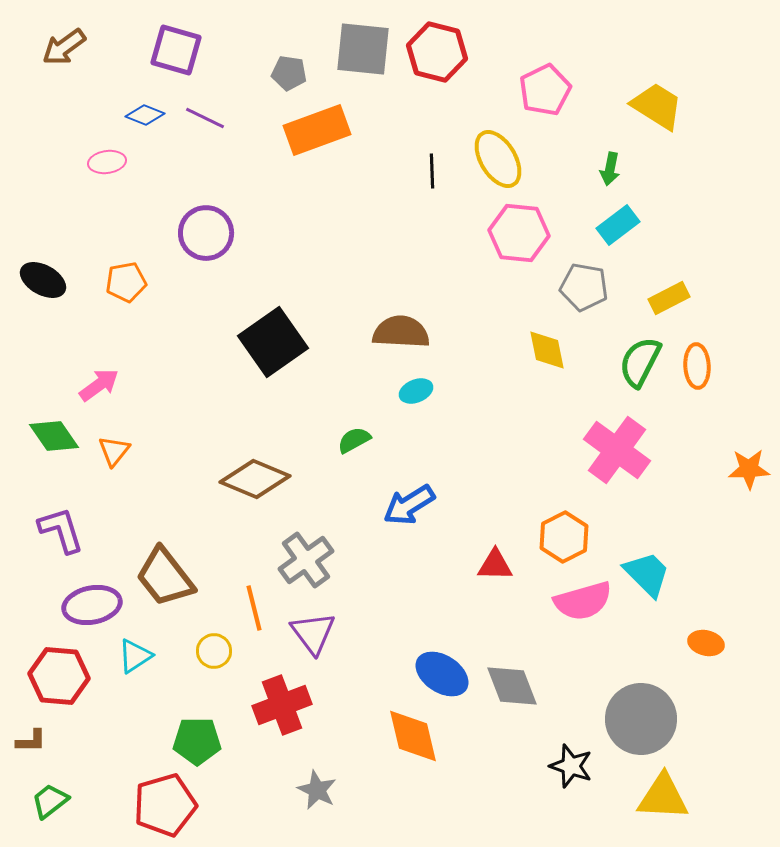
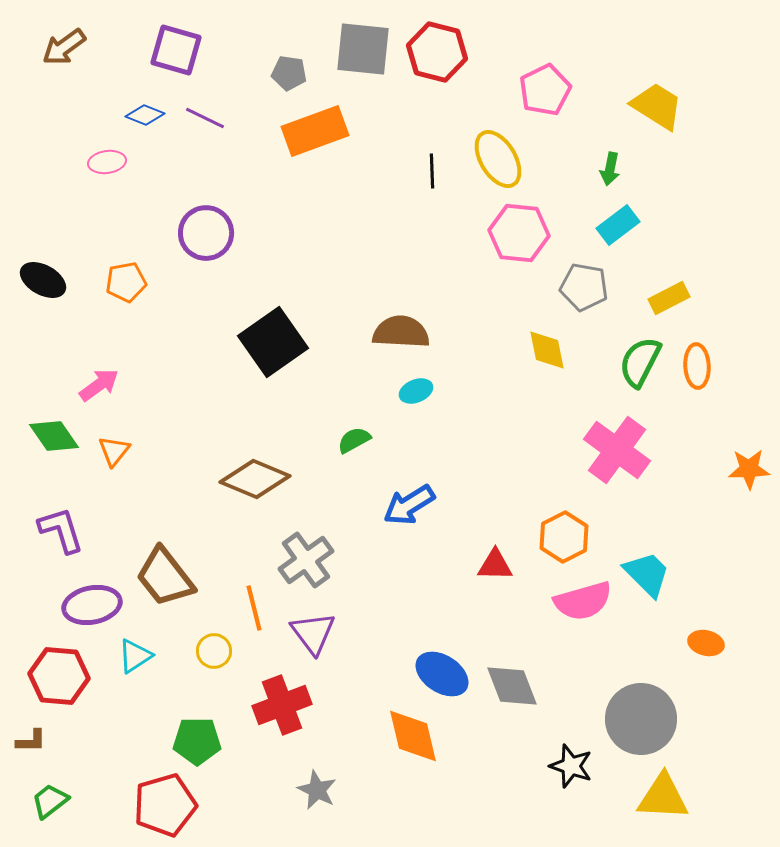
orange rectangle at (317, 130): moved 2 px left, 1 px down
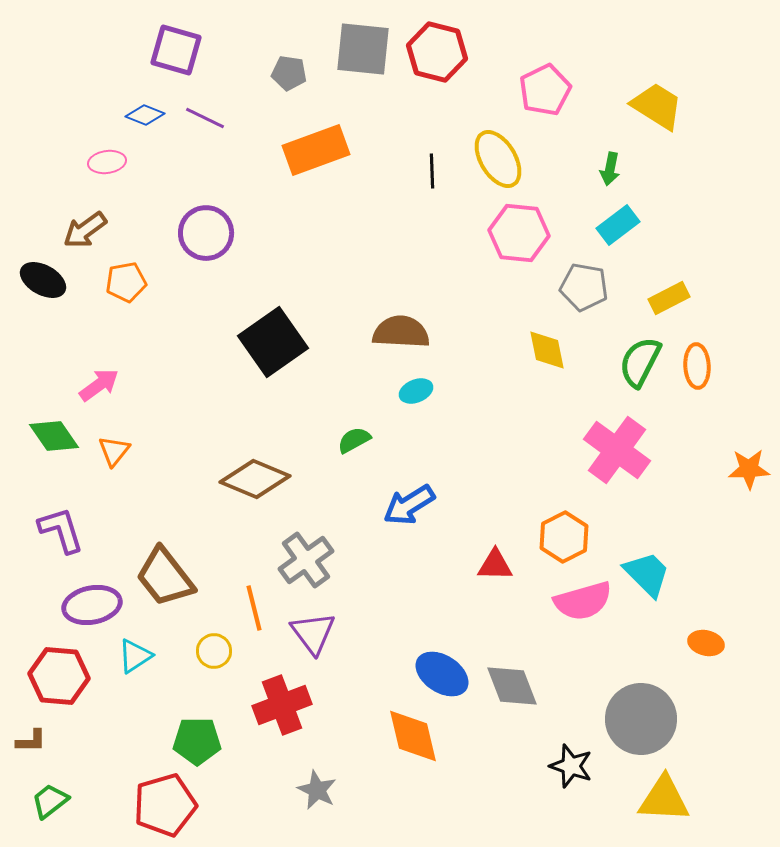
brown arrow at (64, 47): moved 21 px right, 183 px down
orange rectangle at (315, 131): moved 1 px right, 19 px down
yellow triangle at (663, 797): moved 1 px right, 2 px down
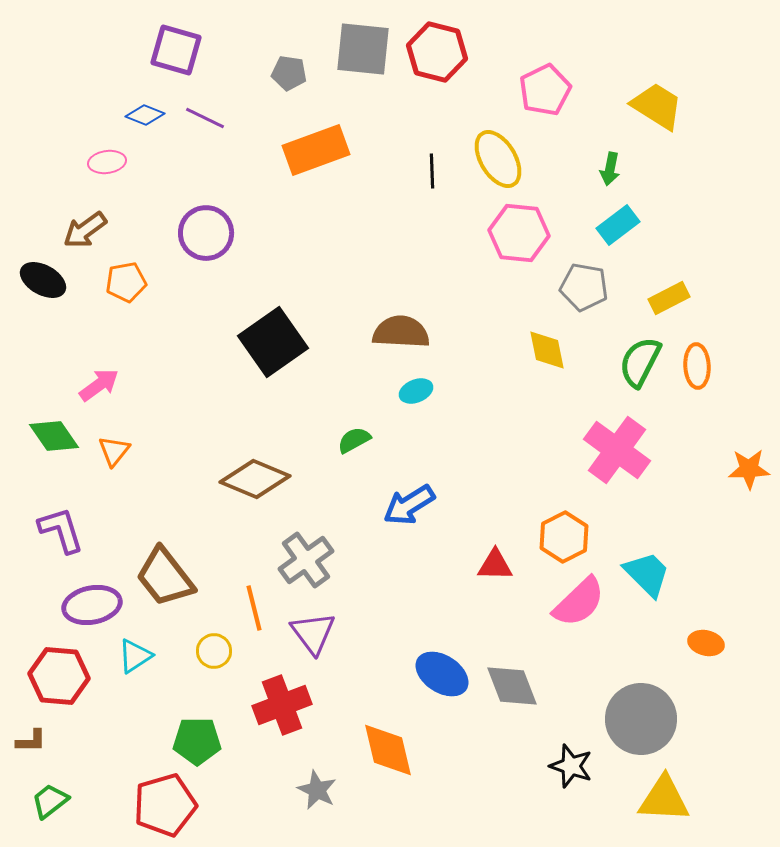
pink semicircle at (583, 601): moved 4 px left, 1 px down; rotated 28 degrees counterclockwise
orange diamond at (413, 736): moved 25 px left, 14 px down
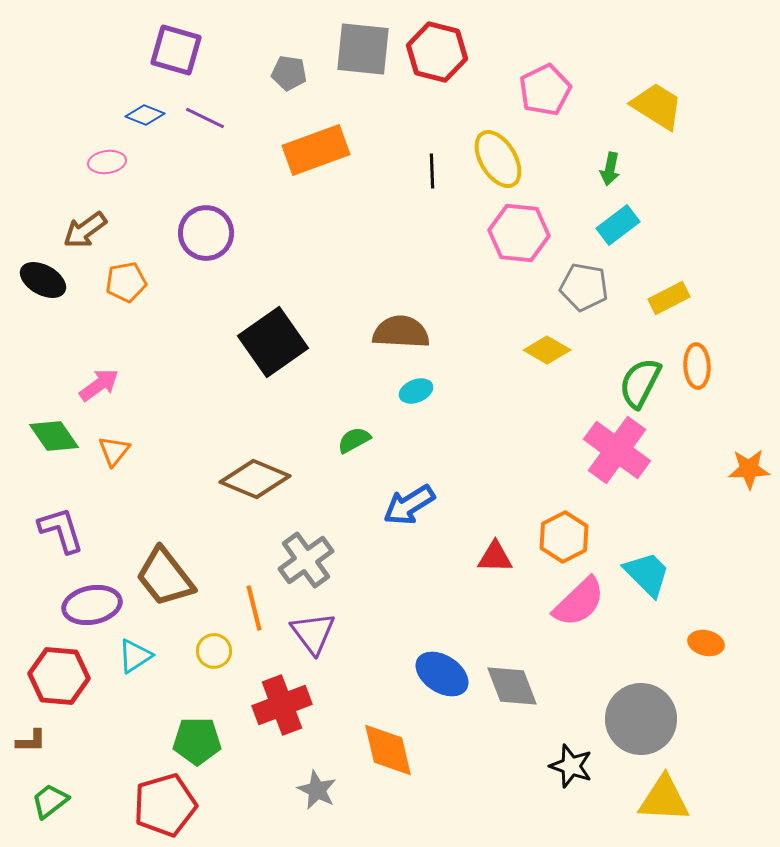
yellow diamond at (547, 350): rotated 48 degrees counterclockwise
green semicircle at (640, 362): moved 21 px down
red triangle at (495, 565): moved 8 px up
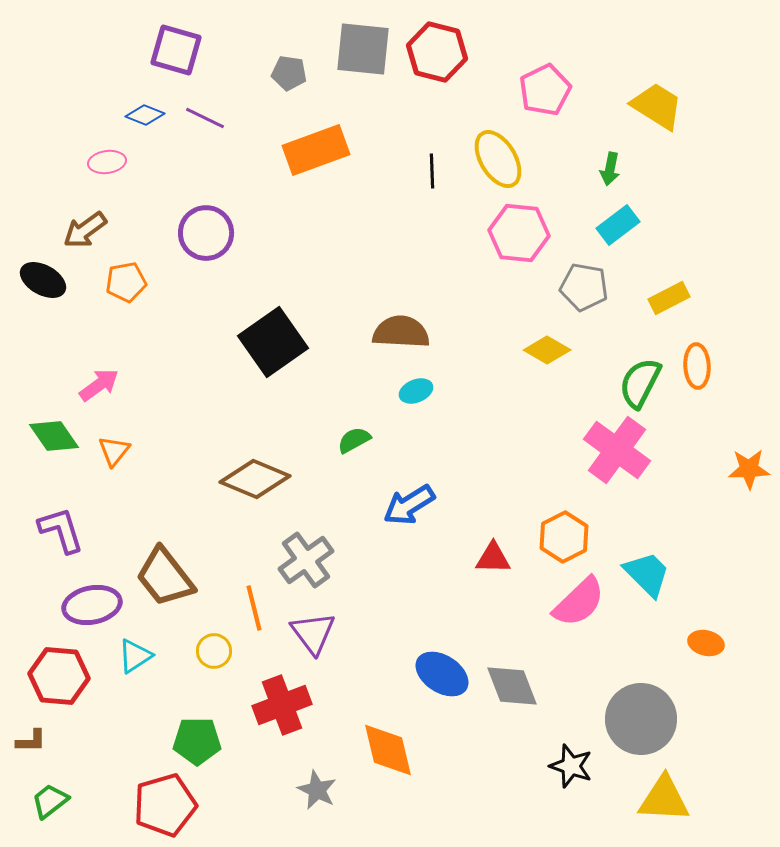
red triangle at (495, 557): moved 2 px left, 1 px down
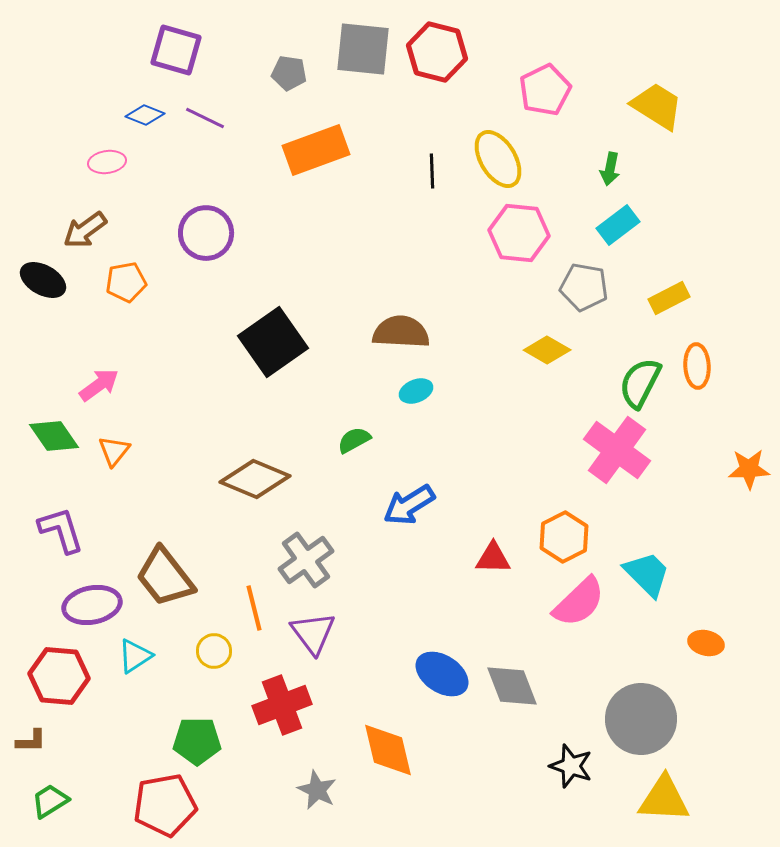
green trapezoid at (50, 801): rotated 6 degrees clockwise
red pentagon at (165, 805): rotated 6 degrees clockwise
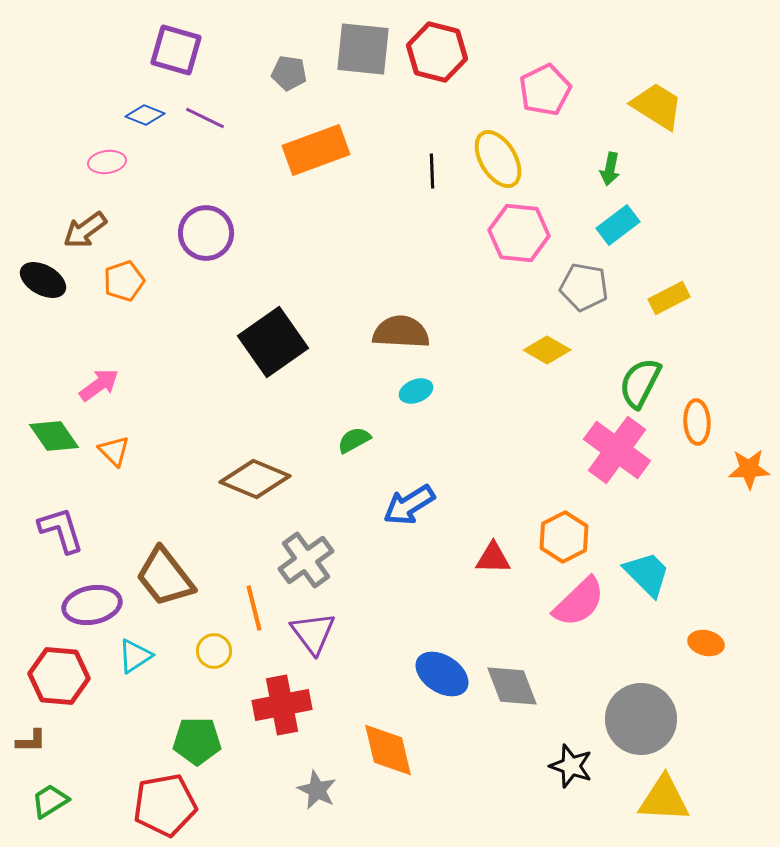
orange pentagon at (126, 282): moved 2 px left, 1 px up; rotated 9 degrees counterclockwise
orange ellipse at (697, 366): moved 56 px down
orange triangle at (114, 451): rotated 24 degrees counterclockwise
red cross at (282, 705): rotated 10 degrees clockwise
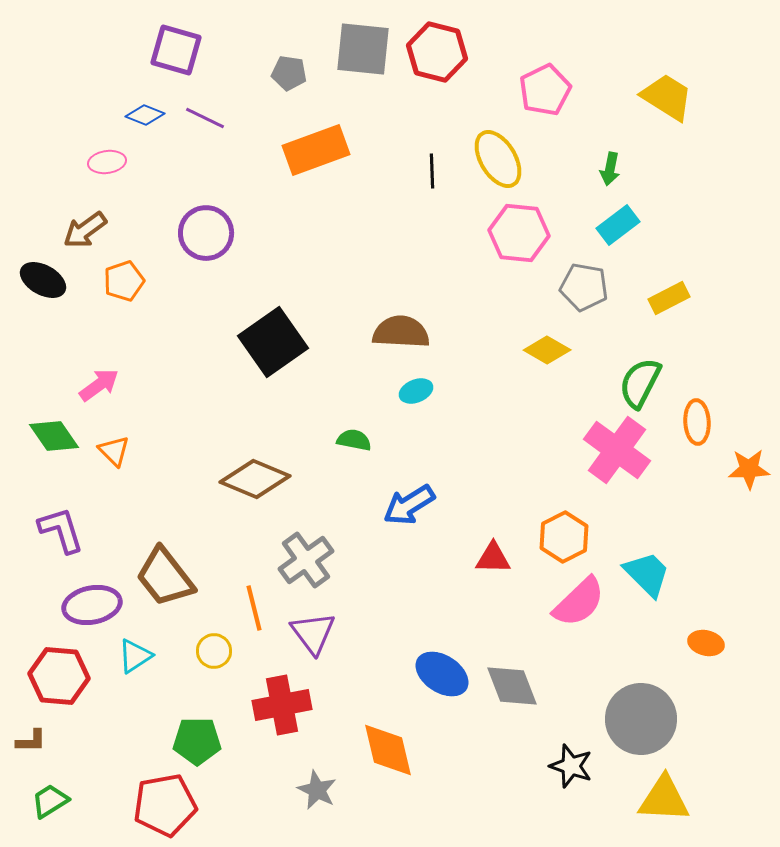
yellow trapezoid at (657, 106): moved 10 px right, 9 px up
green semicircle at (354, 440): rotated 40 degrees clockwise
